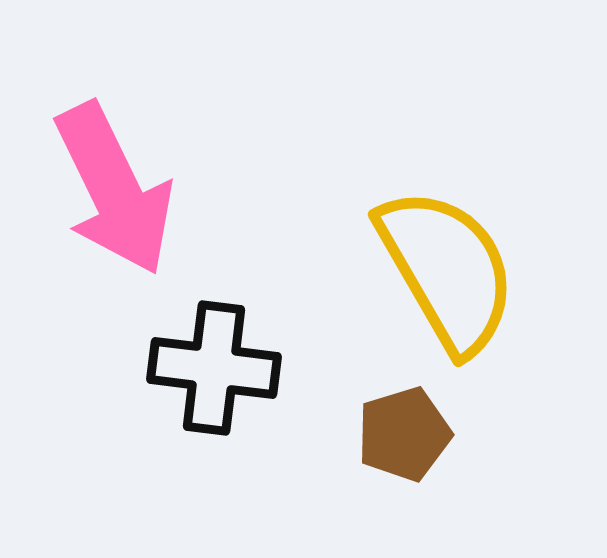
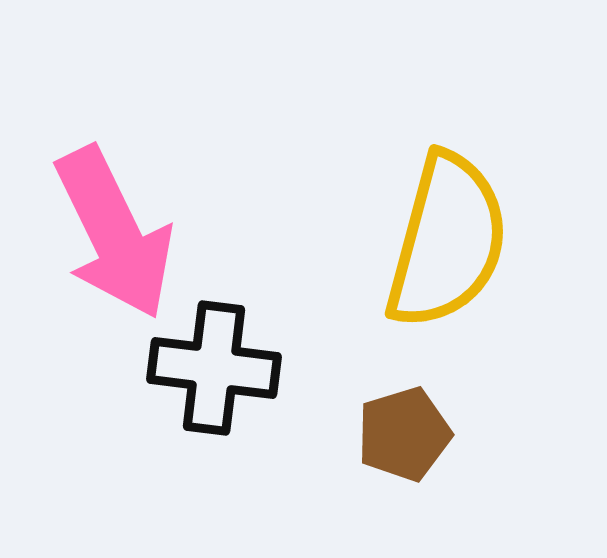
pink arrow: moved 44 px down
yellow semicircle: moved 29 px up; rotated 45 degrees clockwise
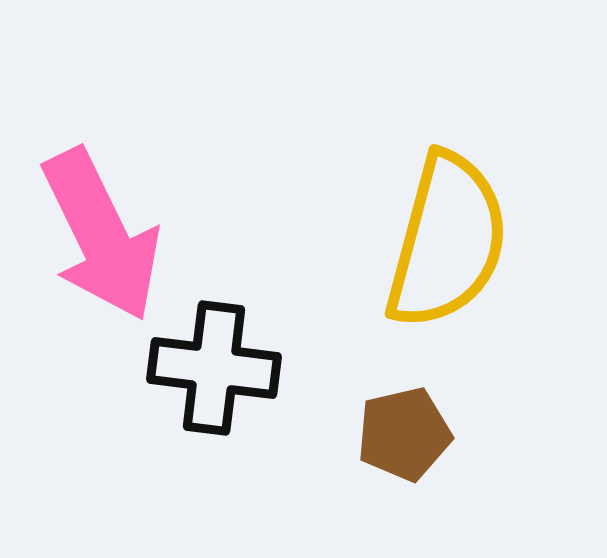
pink arrow: moved 13 px left, 2 px down
brown pentagon: rotated 4 degrees clockwise
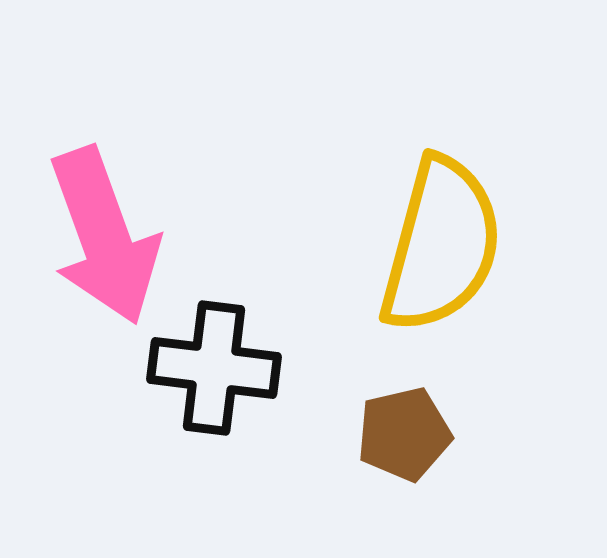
pink arrow: moved 3 px right, 1 px down; rotated 6 degrees clockwise
yellow semicircle: moved 6 px left, 4 px down
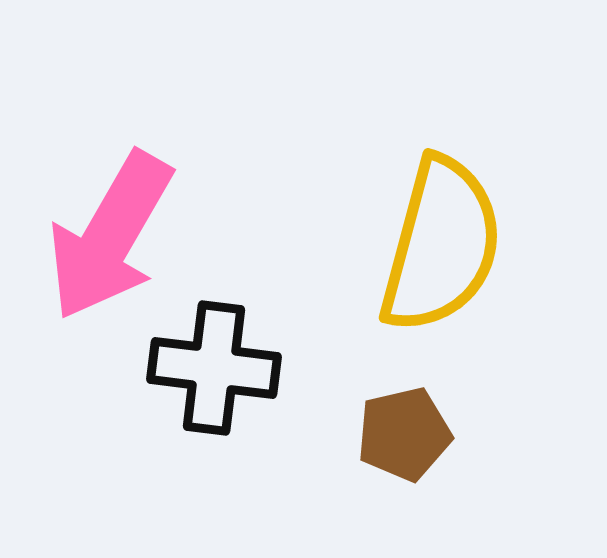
pink arrow: moved 6 px right; rotated 50 degrees clockwise
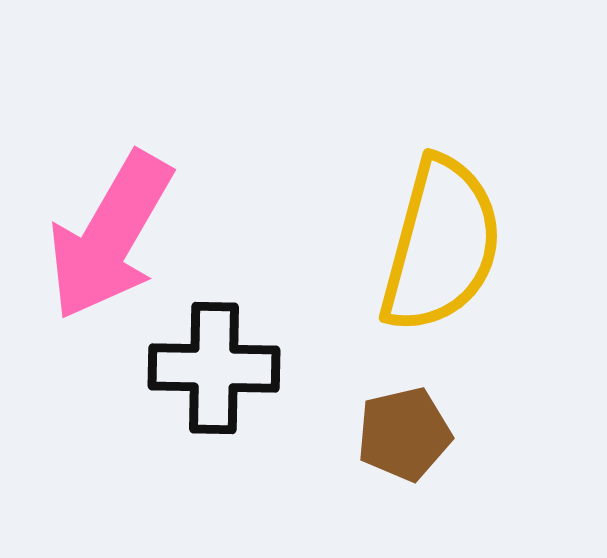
black cross: rotated 6 degrees counterclockwise
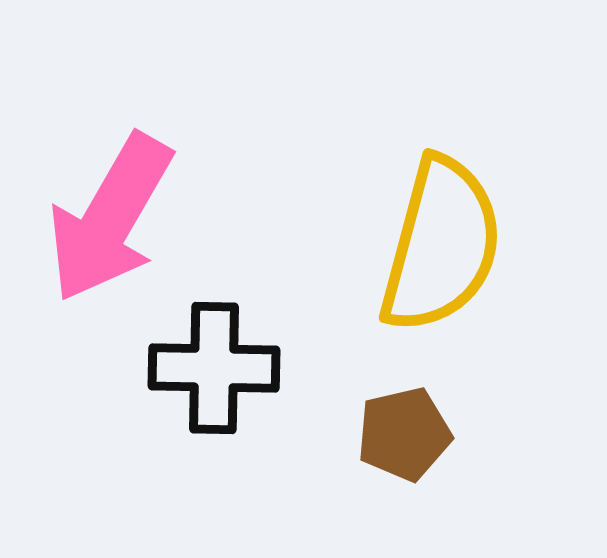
pink arrow: moved 18 px up
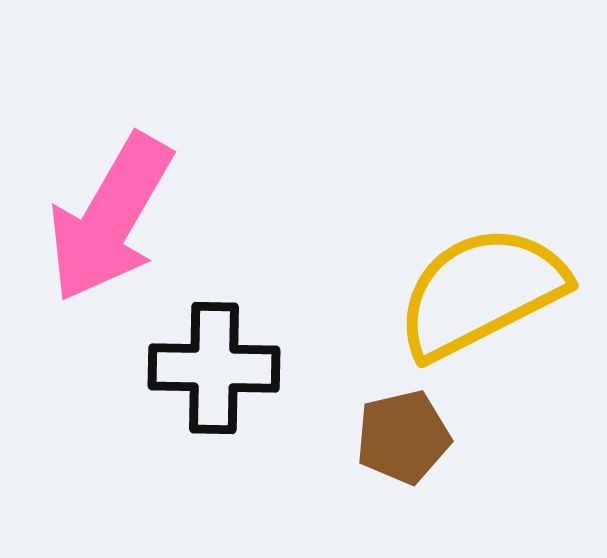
yellow semicircle: moved 40 px right, 47 px down; rotated 132 degrees counterclockwise
brown pentagon: moved 1 px left, 3 px down
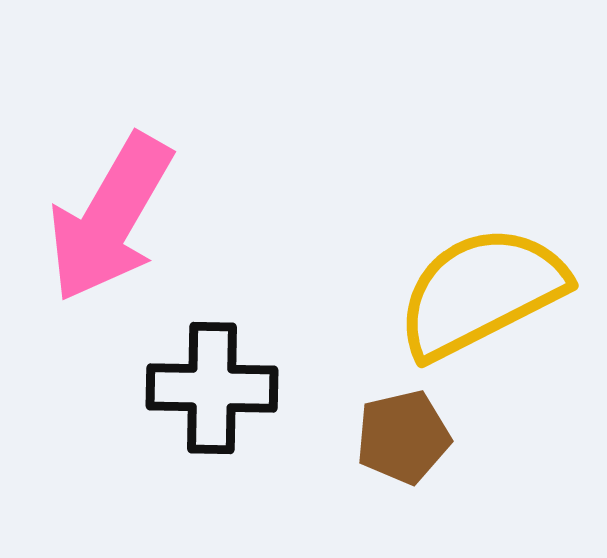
black cross: moved 2 px left, 20 px down
